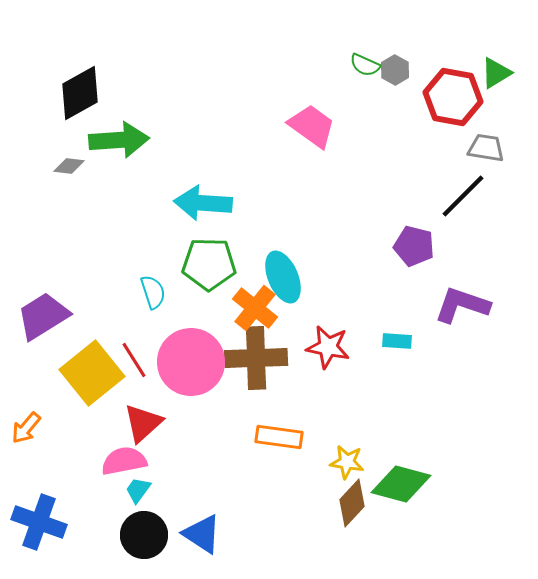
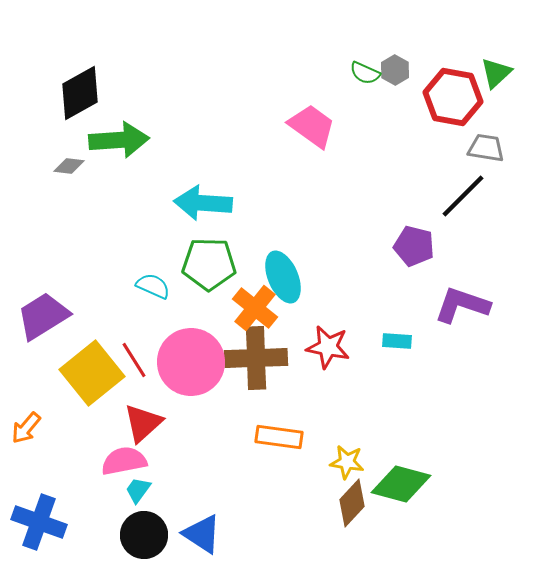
green semicircle: moved 8 px down
green triangle: rotated 12 degrees counterclockwise
cyan semicircle: moved 6 px up; rotated 48 degrees counterclockwise
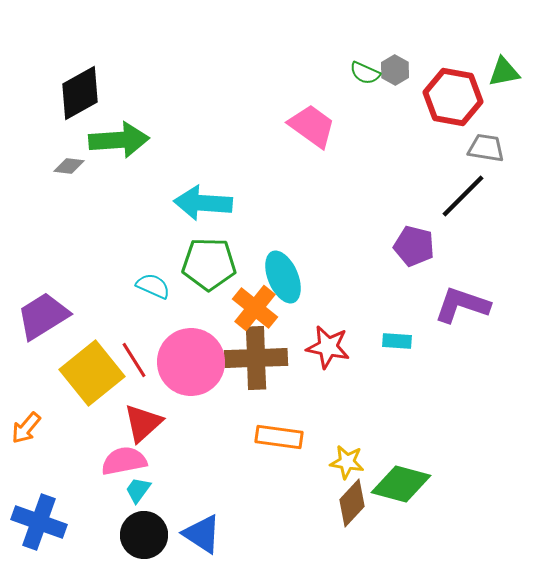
green triangle: moved 8 px right, 1 px up; rotated 32 degrees clockwise
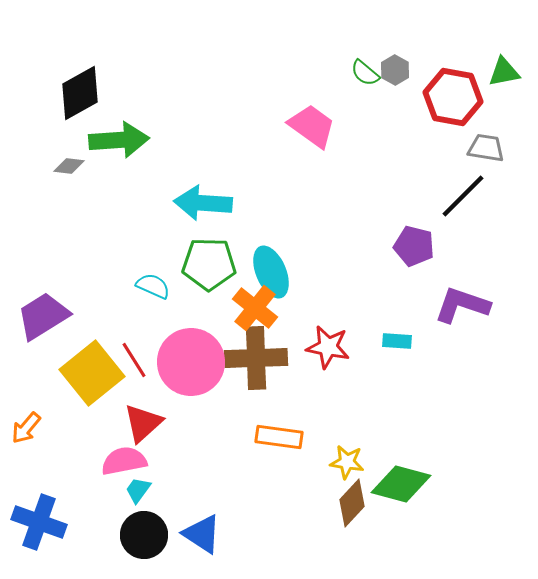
green semicircle: rotated 16 degrees clockwise
cyan ellipse: moved 12 px left, 5 px up
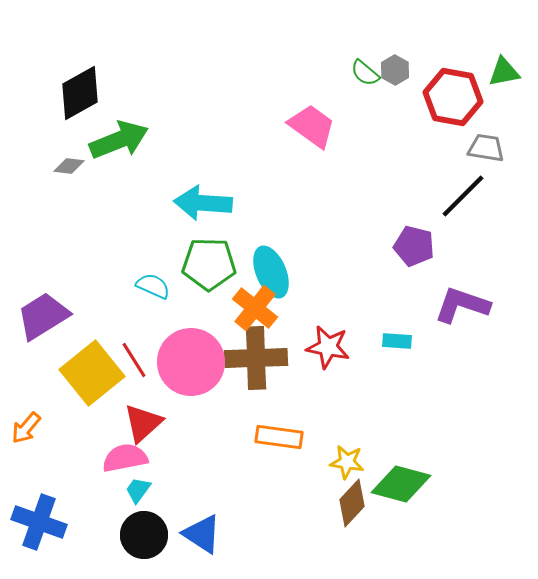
green arrow: rotated 18 degrees counterclockwise
pink semicircle: moved 1 px right, 3 px up
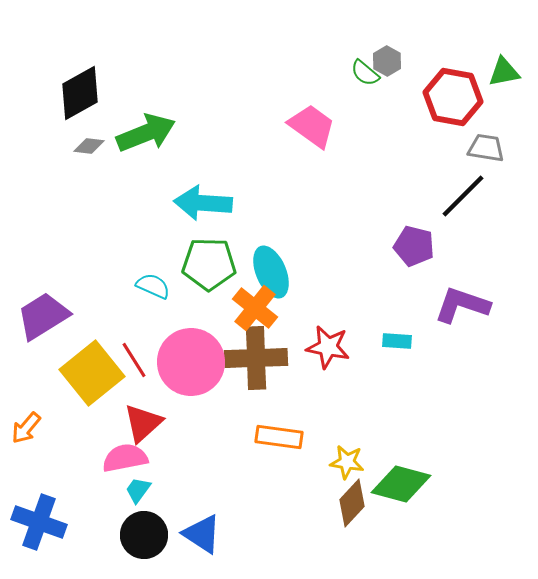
gray hexagon: moved 8 px left, 9 px up
green arrow: moved 27 px right, 7 px up
gray diamond: moved 20 px right, 20 px up
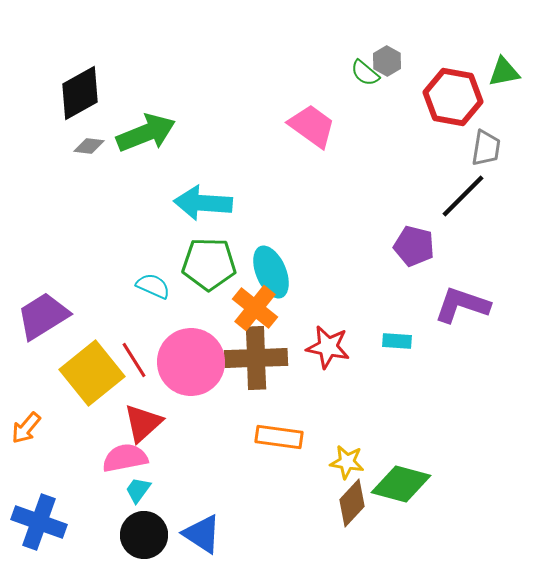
gray trapezoid: rotated 90 degrees clockwise
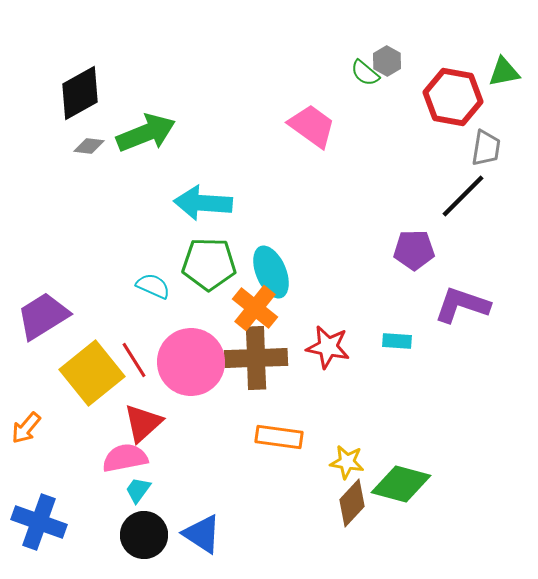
purple pentagon: moved 4 px down; rotated 15 degrees counterclockwise
